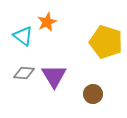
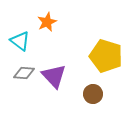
cyan triangle: moved 3 px left, 5 px down
yellow pentagon: moved 14 px down
purple triangle: rotated 12 degrees counterclockwise
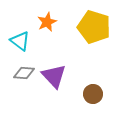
yellow pentagon: moved 12 px left, 29 px up
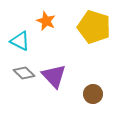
orange star: moved 1 px left, 1 px up; rotated 24 degrees counterclockwise
cyan triangle: rotated 10 degrees counterclockwise
gray diamond: rotated 40 degrees clockwise
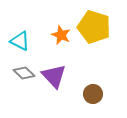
orange star: moved 15 px right, 14 px down
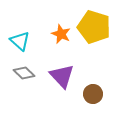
orange star: moved 1 px up
cyan triangle: rotated 15 degrees clockwise
purple triangle: moved 8 px right
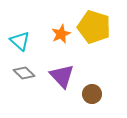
orange star: rotated 24 degrees clockwise
brown circle: moved 1 px left
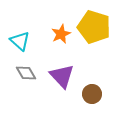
gray diamond: moved 2 px right; rotated 15 degrees clockwise
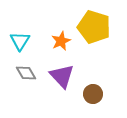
orange star: moved 7 px down
cyan triangle: rotated 20 degrees clockwise
brown circle: moved 1 px right
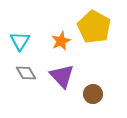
yellow pentagon: rotated 12 degrees clockwise
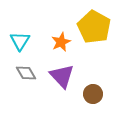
orange star: moved 1 px down
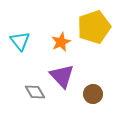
yellow pentagon: rotated 24 degrees clockwise
cyan triangle: rotated 10 degrees counterclockwise
gray diamond: moved 9 px right, 19 px down
